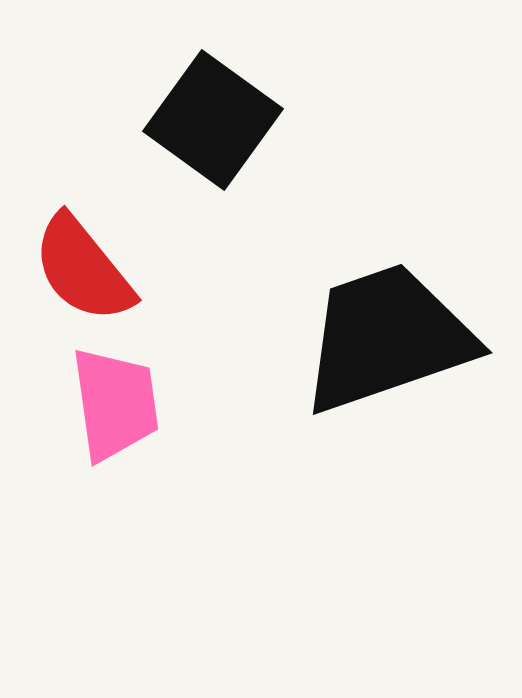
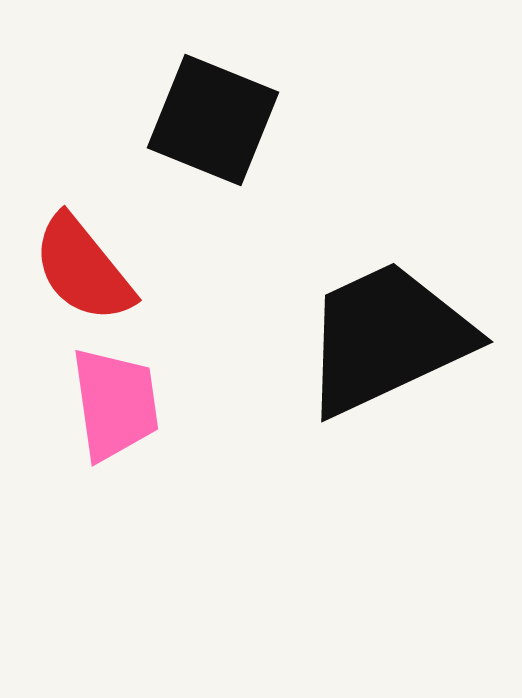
black square: rotated 14 degrees counterclockwise
black trapezoid: rotated 6 degrees counterclockwise
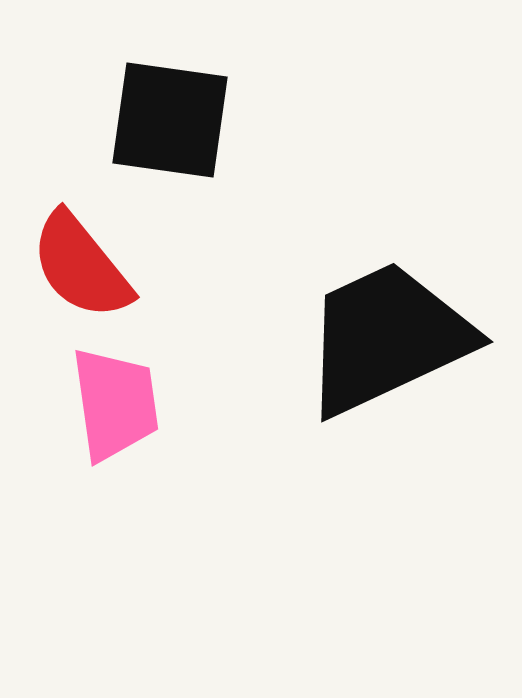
black square: moved 43 px left; rotated 14 degrees counterclockwise
red semicircle: moved 2 px left, 3 px up
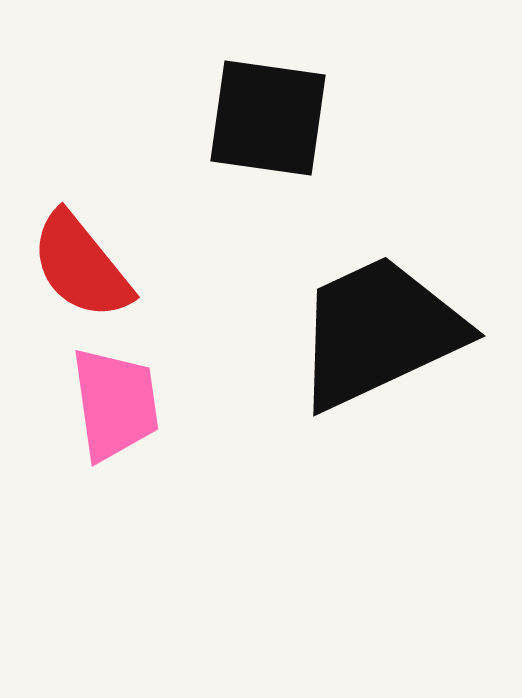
black square: moved 98 px right, 2 px up
black trapezoid: moved 8 px left, 6 px up
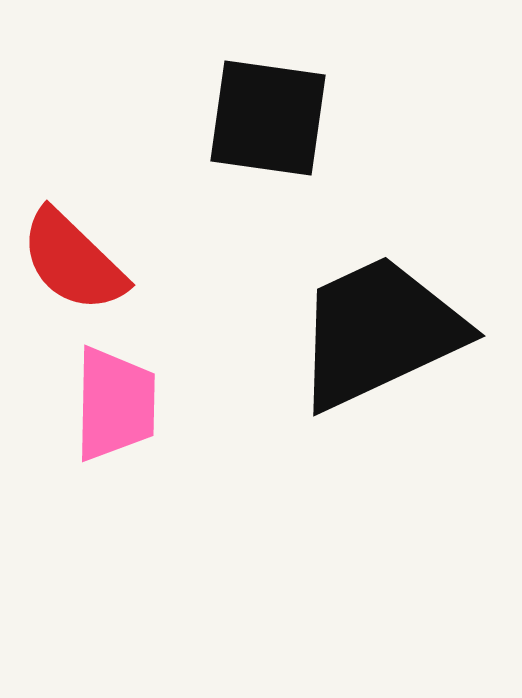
red semicircle: moved 8 px left, 5 px up; rotated 7 degrees counterclockwise
pink trapezoid: rotated 9 degrees clockwise
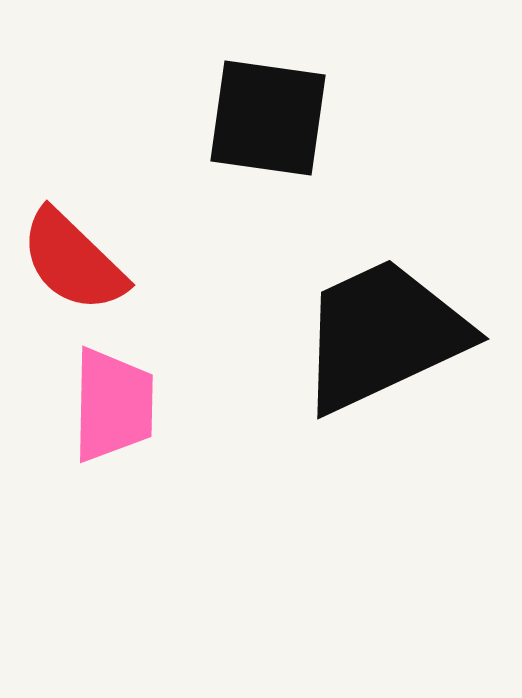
black trapezoid: moved 4 px right, 3 px down
pink trapezoid: moved 2 px left, 1 px down
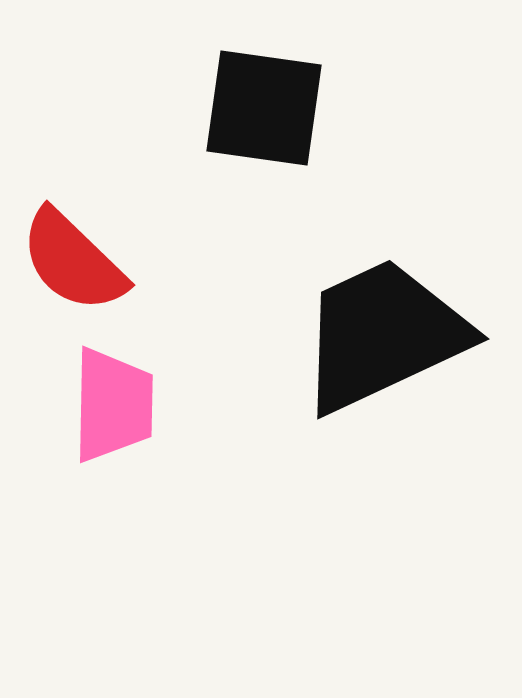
black square: moved 4 px left, 10 px up
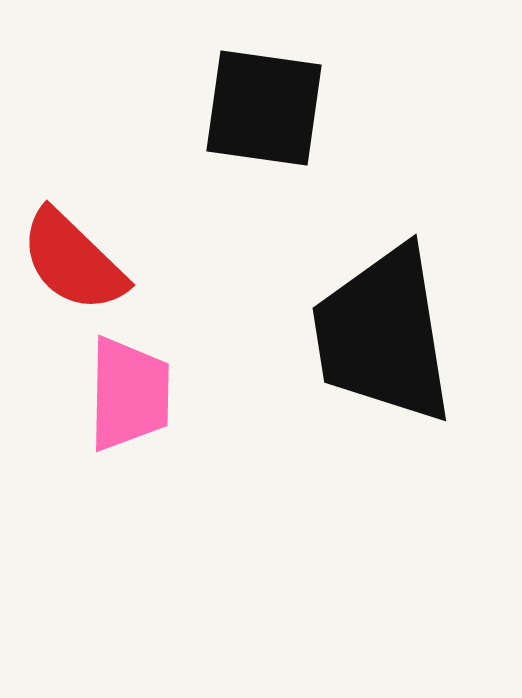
black trapezoid: rotated 74 degrees counterclockwise
pink trapezoid: moved 16 px right, 11 px up
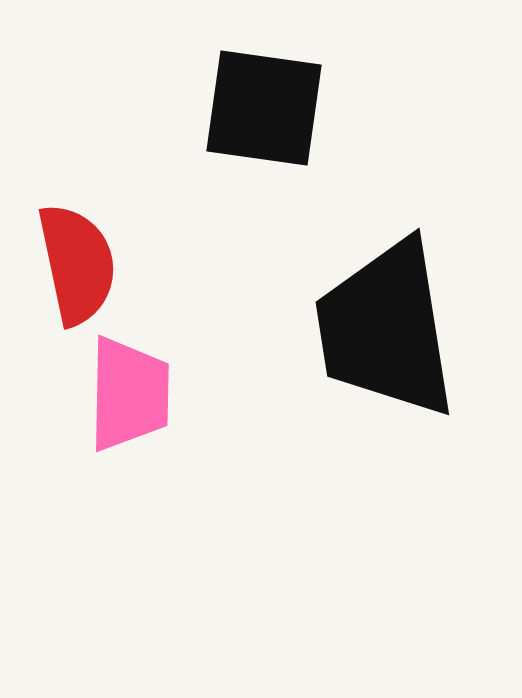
red semicircle: moved 4 px right, 3 px down; rotated 146 degrees counterclockwise
black trapezoid: moved 3 px right, 6 px up
